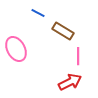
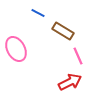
pink line: rotated 24 degrees counterclockwise
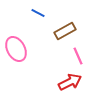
brown rectangle: moved 2 px right; rotated 60 degrees counterclockwise
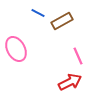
brown rectangle: moved 3 px left, 10 px up
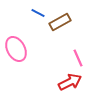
brown rectangle: moved 2 px left, 1 px down
pink line: moved 2 px down
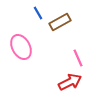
blue line: rotated 32 degrees clockwise
pink ellipse: moved 5 px right, 2 px up
